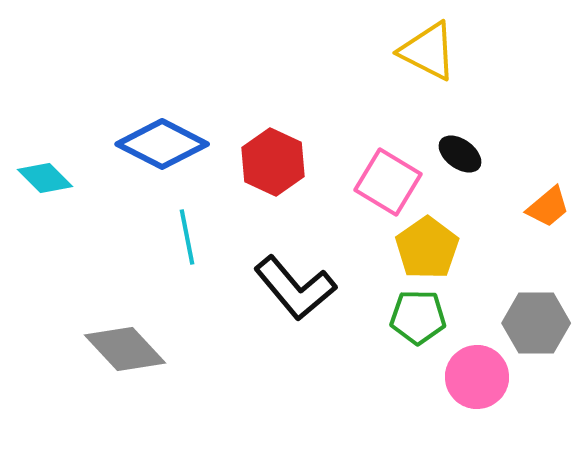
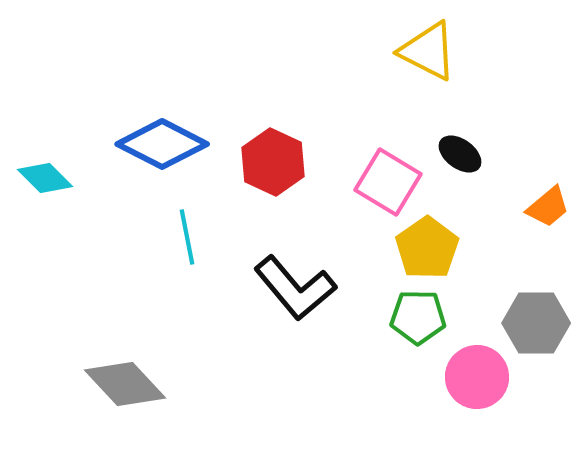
gray diamond: moved 35 px down
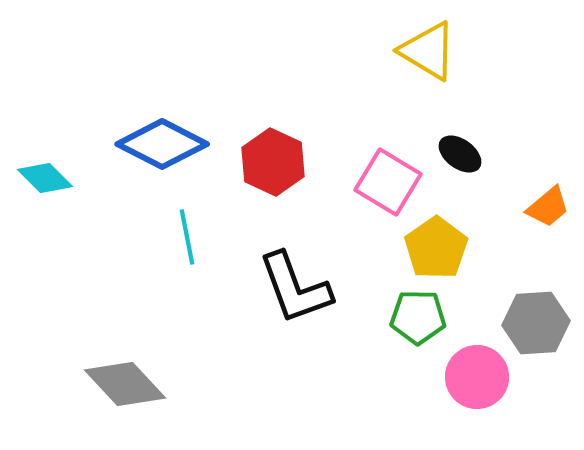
yellow triangle: rotated 4 degrees clockwise
yellow pentagon: moved 9 px right
black L-shape: rotated 20 degrees clockwise
gray hexagon: rotated 4 degrees counterclockwise
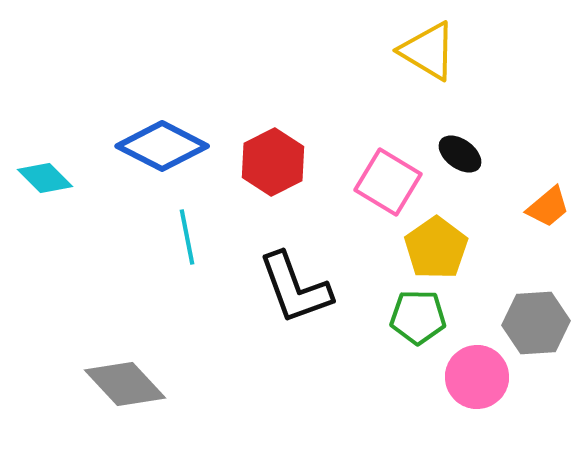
blue diamond: moved 2 px down
red hexagon: rotated 8 degrees clockwise
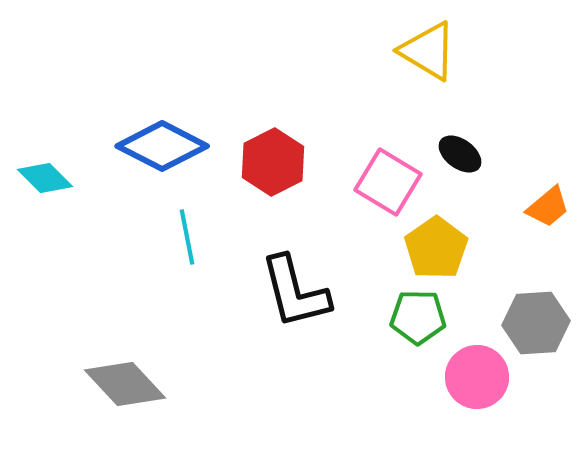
black L-shape: moved 4 px down; rotated 6 degrees clockwise
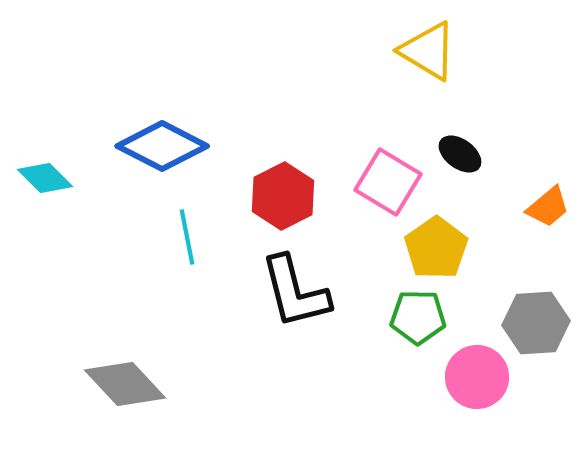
red hexagon: moved 10 px right, 34 px down
